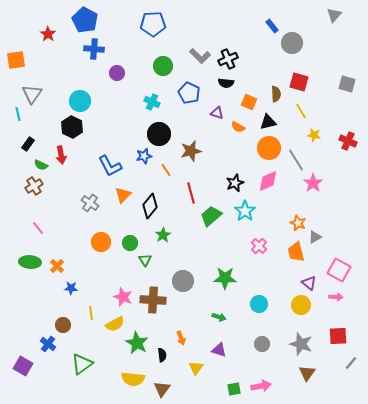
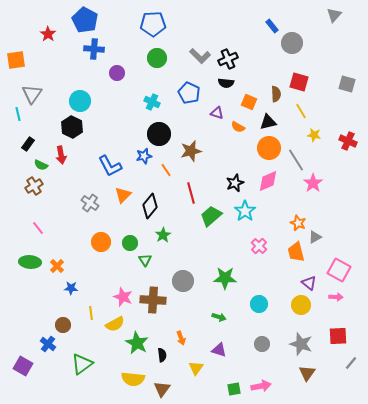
green circle at (163, 66): moved 6 px left, 8 px up
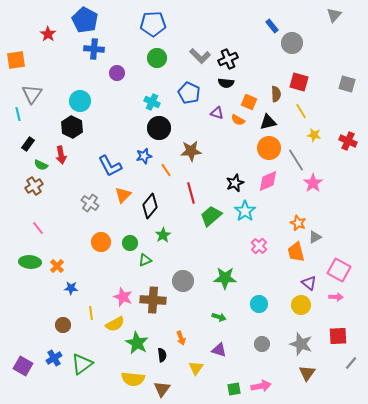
orange semicircle at (238, 127): moved 7 px up
black circle at (159, 134): moved 6 px up
brown star at (191, 151): rotated 10 degrees clockwise
green triangle at (145, 260): rotated 40 degrees clockwise
blue cross at (48, 344): moved 6 px right, 14 px down; rotated 21 degrees clockwise
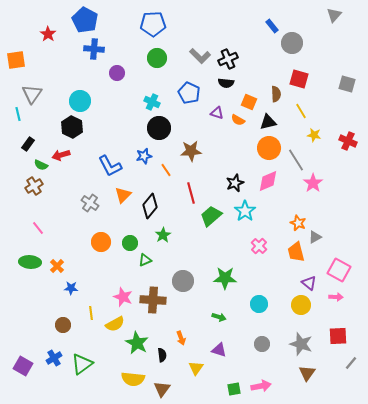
red square at (299, 82): moved 3 px up
red arrow at (61, 155): rotated 84 degrees clockwise
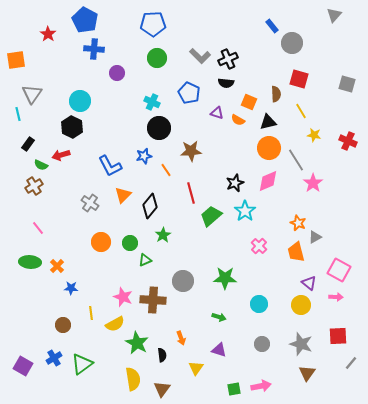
yellow semicircle at (133, 379): rotated 105 degrees counterclockwise
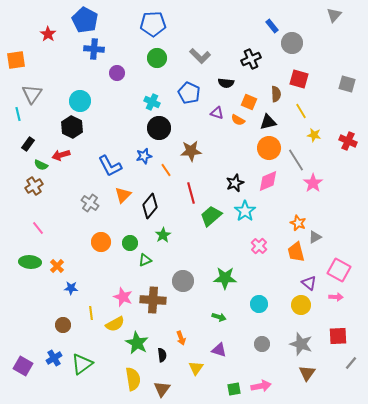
black cross at (228, 59): moved 23 px right
